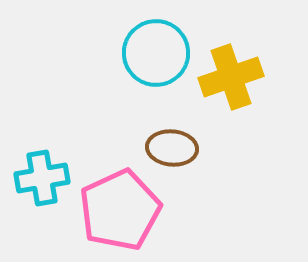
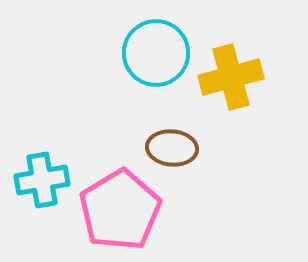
yellow cross: rotated 4 degrees clockwise
cyan cross: moved 2 px down
pink pentagon: rotated 6 degrees counterclockwise
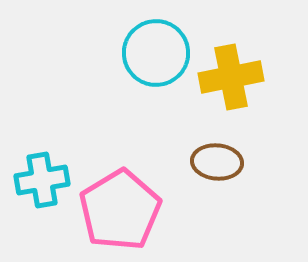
yellow cross: rotated 4 degrees clockwise
brown ellipse: moved 45 px right, 14 px down
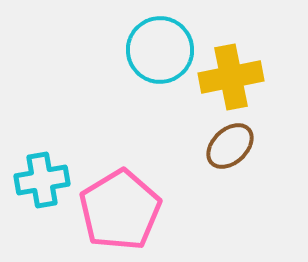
cyan circle: moved 4 px right, 3 px up
brown ellipse: moved 13 px right, 16 px up; rotated 48 degrees counterclockwise
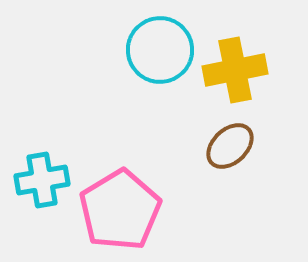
yellow cross: moved 4 px right, 7 px up
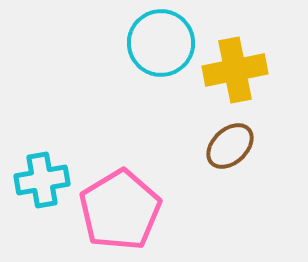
cyan circle: moved 1 px right, 7 px up
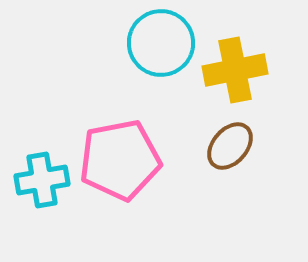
brown ellipse: rotated 6 degrees counterclockwise
pink pentagon: moved 50 px up; rotated 20 degrees clockwise
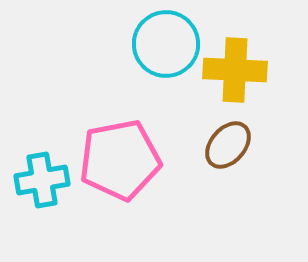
cyan circle: moved 5 px right, 1 px down
yellow cross: rotated 14 degrees clockwise
brown ellipse: moved 2 px left, 1 px up
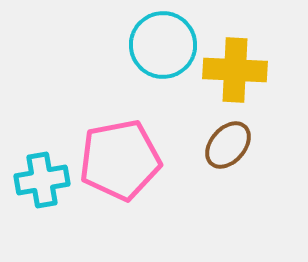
cyan circle: moved 3 px left, 1 px down
